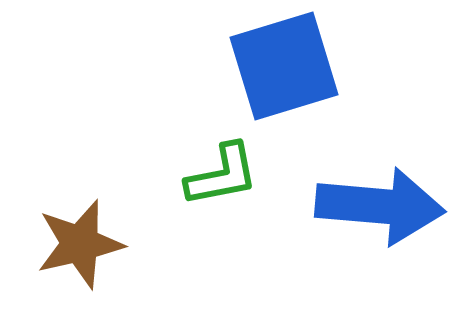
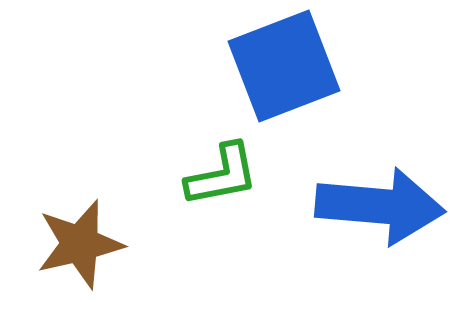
blue square: rotated 4 degrees counterclockwise
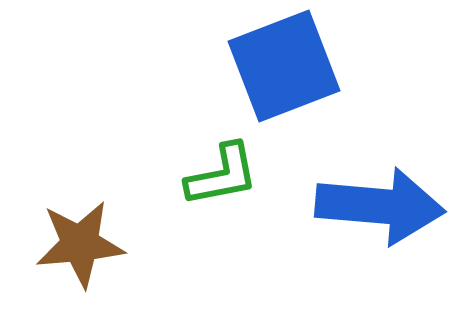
brown star: rotated 8 degrees clockwise
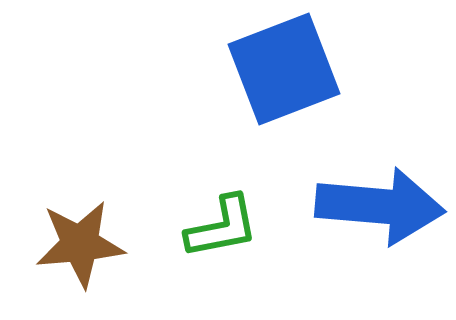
blue square: moved 3 px down
green L-shape: moved 52 px down
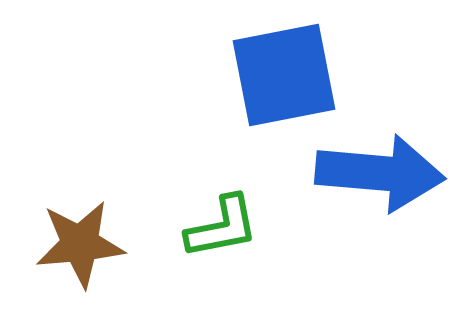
blue square: moved 6 px down; rotated 10 degrees clockwise
blue arrow: moved 33 px up
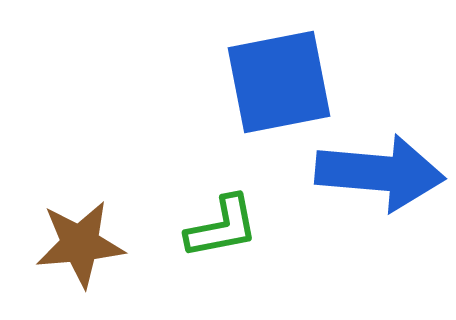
blue square: moved 5 px left, 7 px down
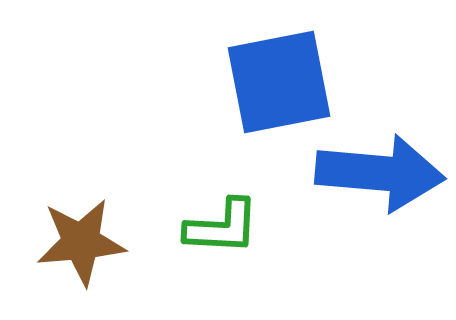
green L-shape: rotated 14 degrees clockwise
brown star: moved 1 px right, 2 px up
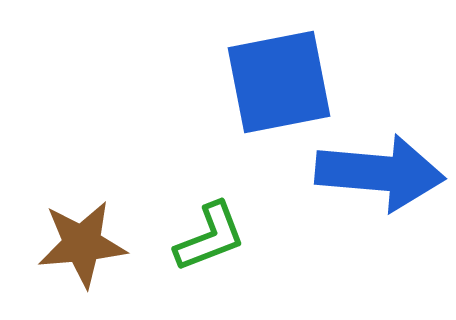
green L-shape: moved 12 px left, 10 px down; rotated 24 degrees counterclockwise
brown star: moved 1 px right, 2 px down
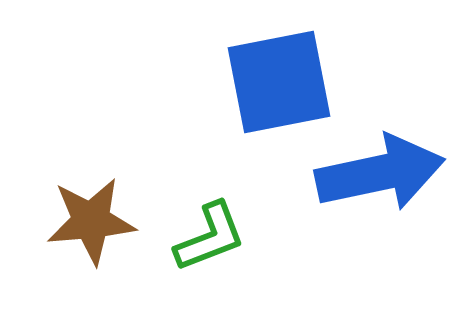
blue arrow: rotated 17 degrees counterclockwise
brown star: moved 9 px right, 23 px up
